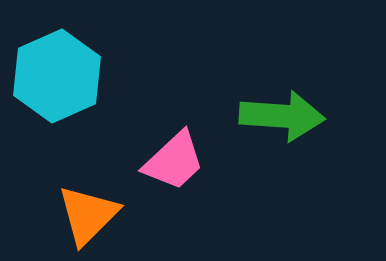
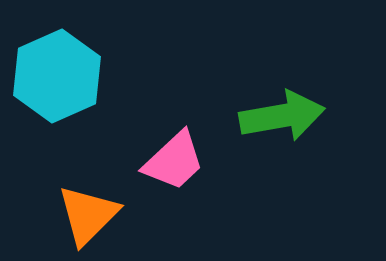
green arrow: rotated 14 degrees counterclockwise
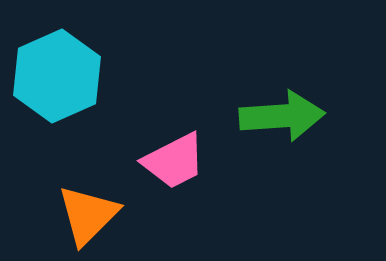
green arrow: rotated 6 degrees clockwise
pink trapezoid: rotated 16 degrees clockwise
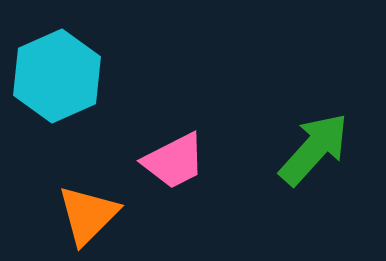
green arrow: moved 32 px right, 33 px down; rotated 44 degrees counterclockwise
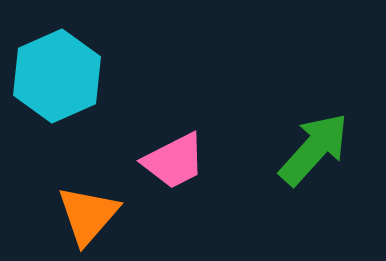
orange triangle: rotated 4 degrees counterclockwise
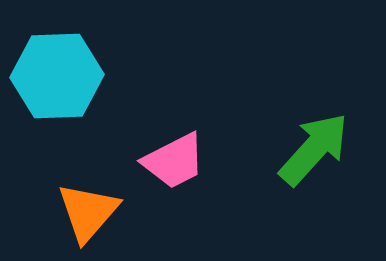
cyan hexagon: rotated 22 degrees clockwise
orange triangle: moved 3 px up
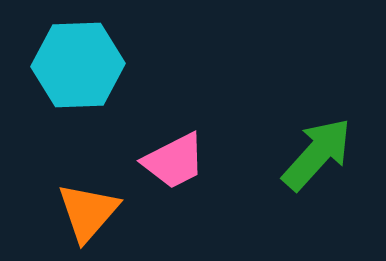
cyan hexagon: moved 21 px right, 11 px up
green arrow: moved 3 px right, 5 px down
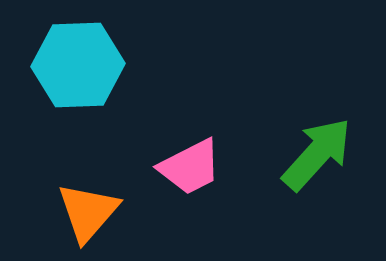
pink trapezoid: moved 16 px right, 6 px down
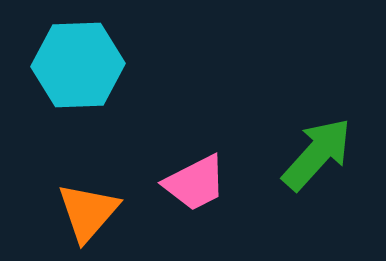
pink trapezoid: moved 5 px right, 16 px down
